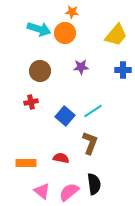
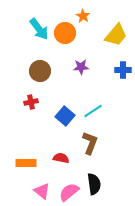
orange star: moved 11 px right, 4 px down; rotated 24 degrees clockwise
cyan arrow: rotated 35 degrees clockwise
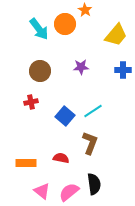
orange star: moved 2 px right, 6 px up
orange circle: moved 9 px up
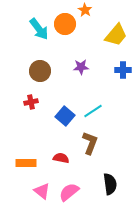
black semicircle: moved 16 px right
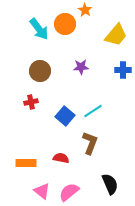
black semicircle: rotated 15 degrees counterclockwise
